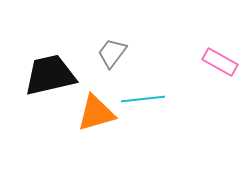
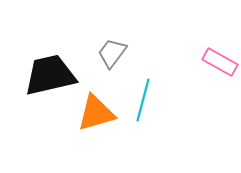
cyan line: moved 1 px down; rotated 69 degrees counterclockwise
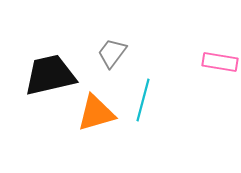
pink rectangle: rotated 20 degrees counterclockwise
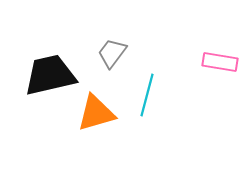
cyan line: moved 4 px right, 5 px up
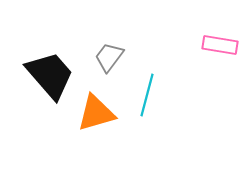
gray trapezoid: moved 3 px left, 4 px down
pink rectangle: moved 17 px up
black trapezoid: rotated 62 degrees clockwise
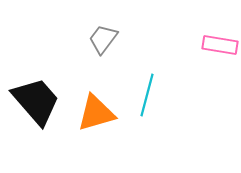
gray trapezoid: moved 6 px left, 18 px up
black trapezoid: moved 14 px left, 26 px down
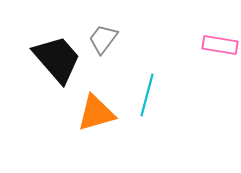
black trapezoid: moved 21 px right, 42 px up
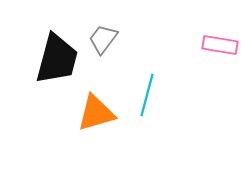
black trapezoid: rotated 56 degrees clockwise
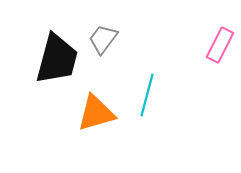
pink rectangle: rotated 72 degrees counterclockwise
